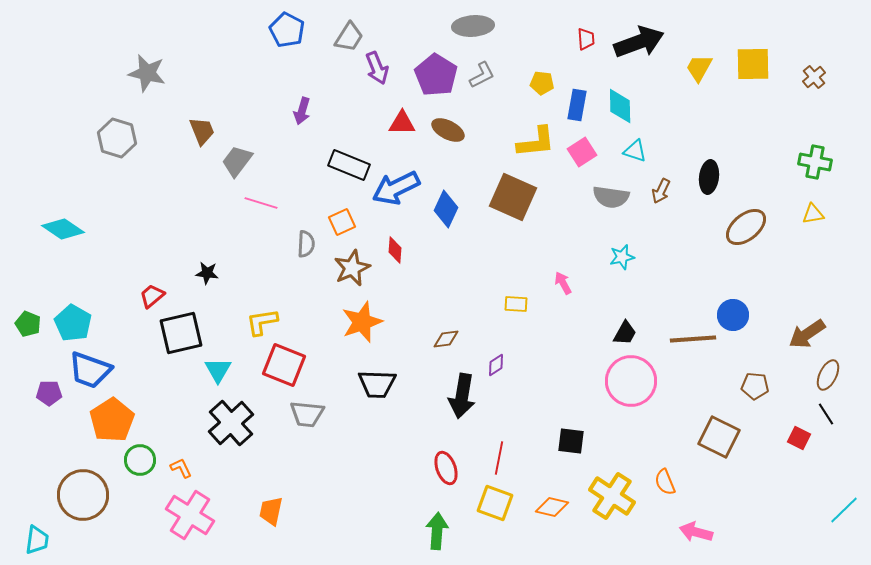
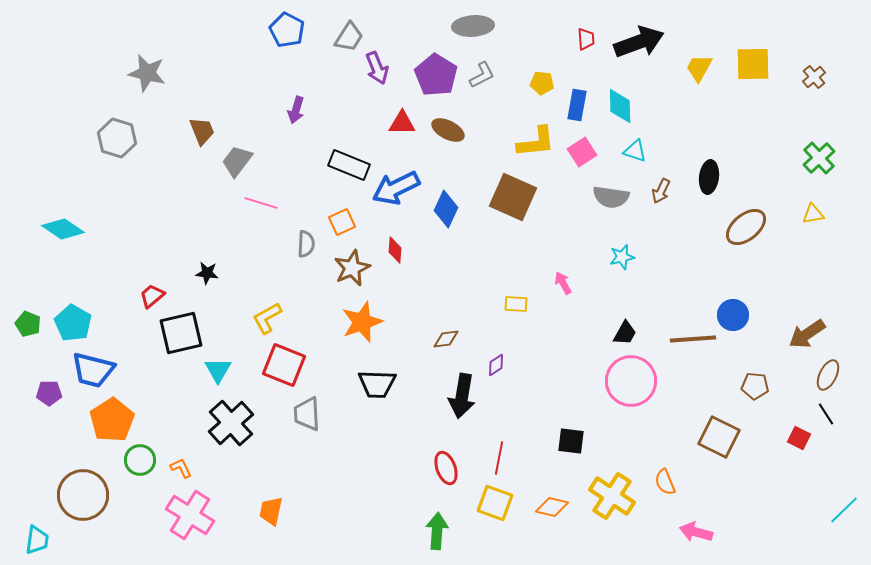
purple arrow at (302, 111): moved 6 px left, 1 px up
green cross at (815, 162): moved 4 px right, 4 px up; rotated 36 degrees clockwise
yellow L-shape at (262, 322): moved 5 px right, 4 px up; rotated 20 degrees counterclockwise
blue trapezoid at (90, 370): moved 3 px right; rotated 6 degrees counterclockwise
gray trapezoid at (307, 414): rotated 81 degrees clockwise
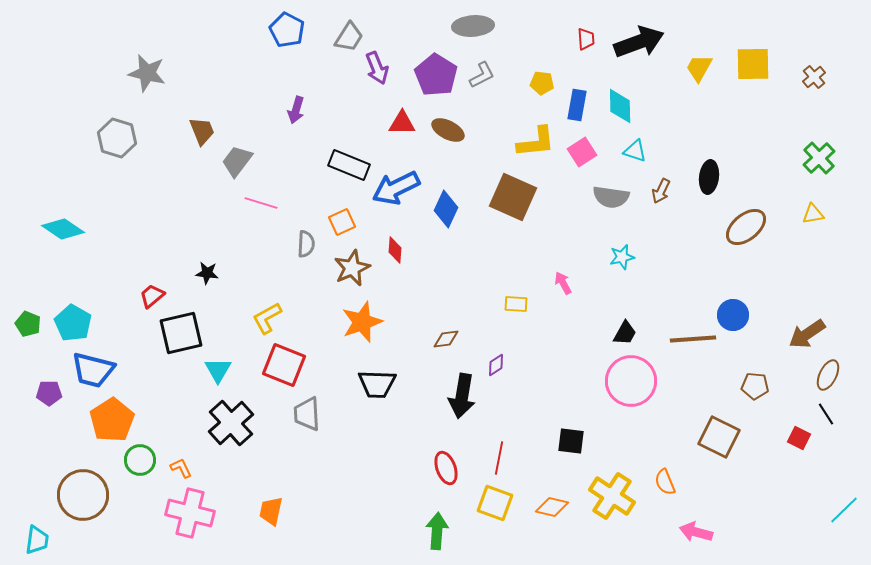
pink cross at (190, 515): moved 2 px up; rotated 18 degrees counterclockwise
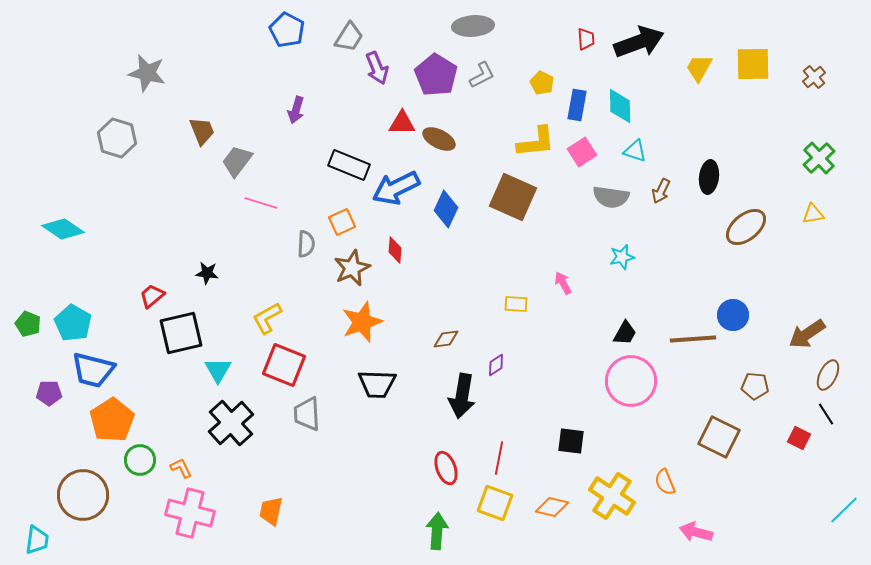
yellow pentagon at (542, 83): rotated 20 degrees clockwise
brown ellipse at (448, 130): moved 9 px left, 9 px down
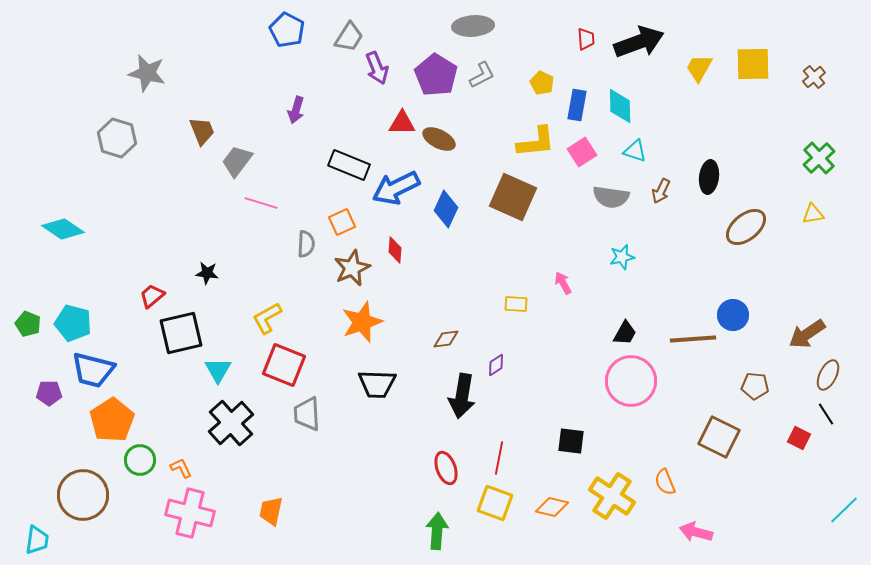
cyan pentagon at (73, 323): rotated 15 degrees counterclockwise
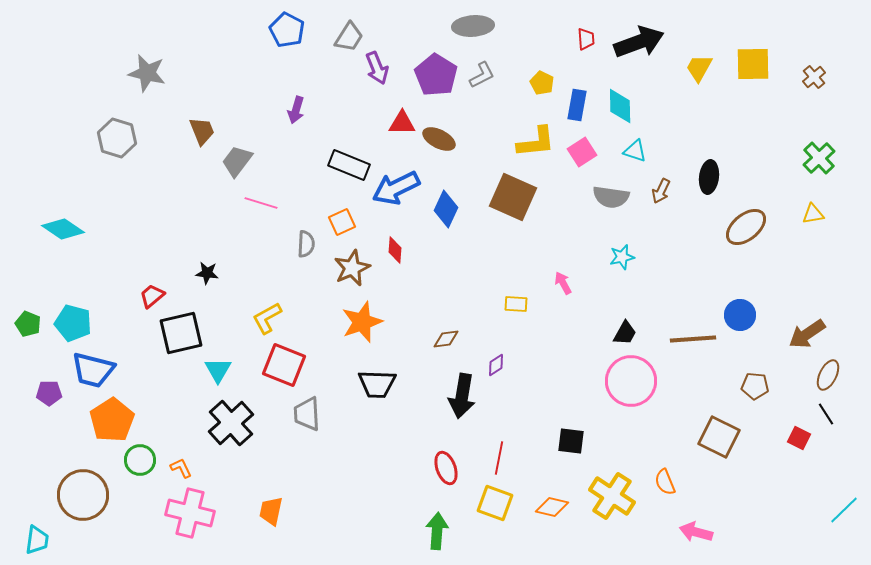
blue circle at (733, 315): moved 7 px right
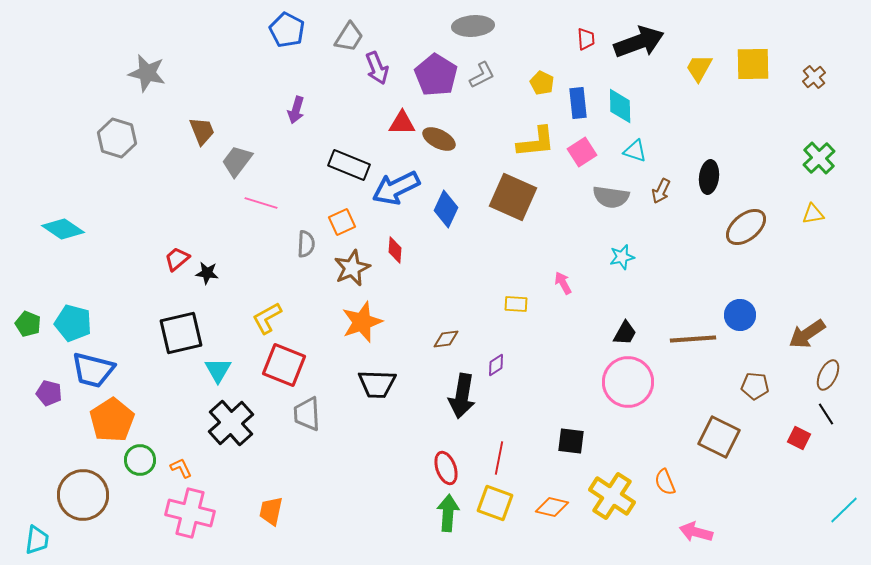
blue rectangle at (577, 105): moved 1 px right, 2 px up; rotated 16 degrees counterclockwise
red trapezoid at (152, 296): moved 25 px right, 37 px up
pink circle at (631, 381): moved 3 px left, 1 px down
purple pentagon at (49, 393): rotated 15 degrees clockwise
green arrow at (437, 531): moved 11 px right, 18 px up
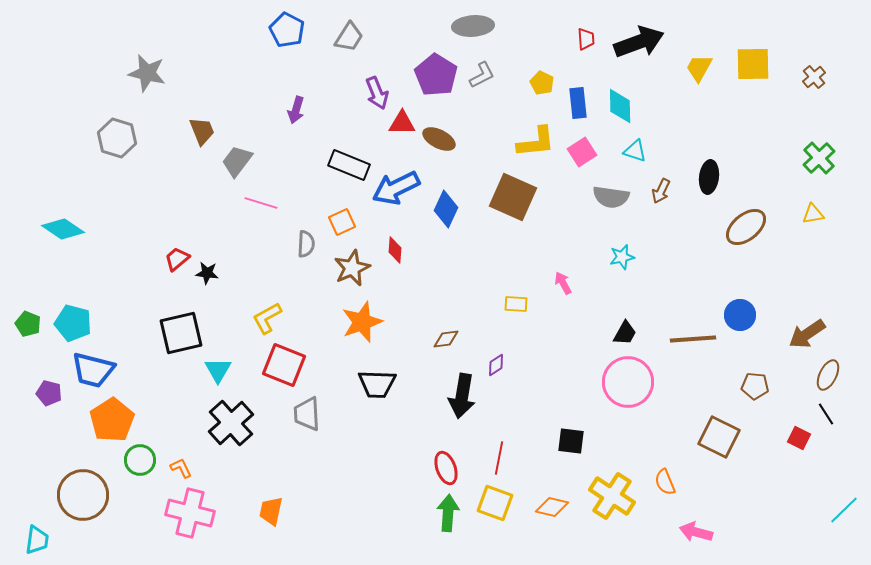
purple arrow at (377, 68): moved 25 px down
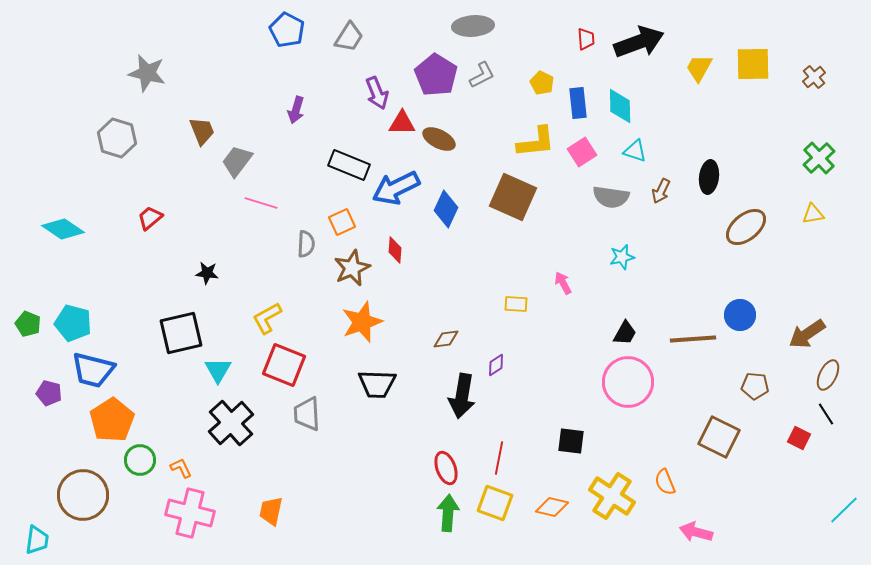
red trapezoid at (177, 259): moved 27 px left, 41 px up
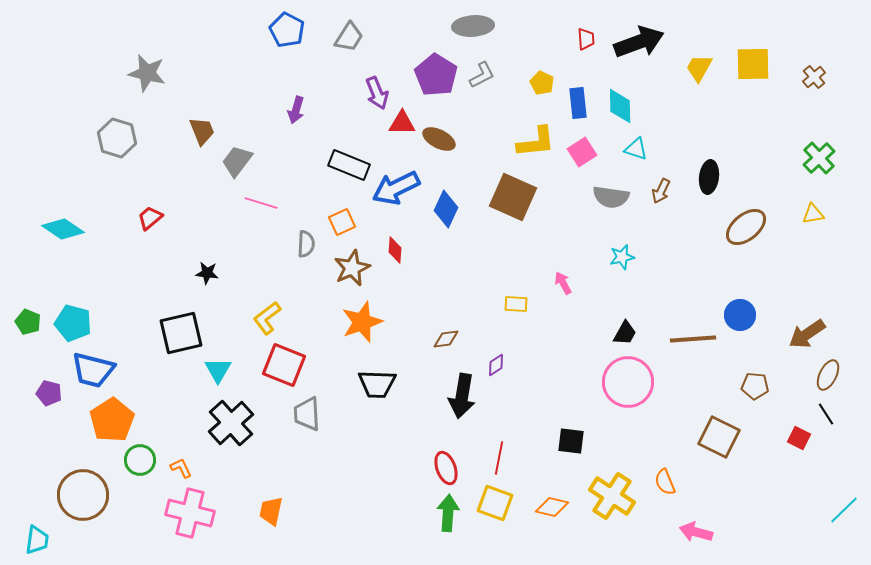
cyan triangle at (635, 151): moved 1 px right, 2 px up
yellow L-shape at (267, 318): rotated 8 degrees counterclockwise
green pentagon at (28, 324): moved 2 px up
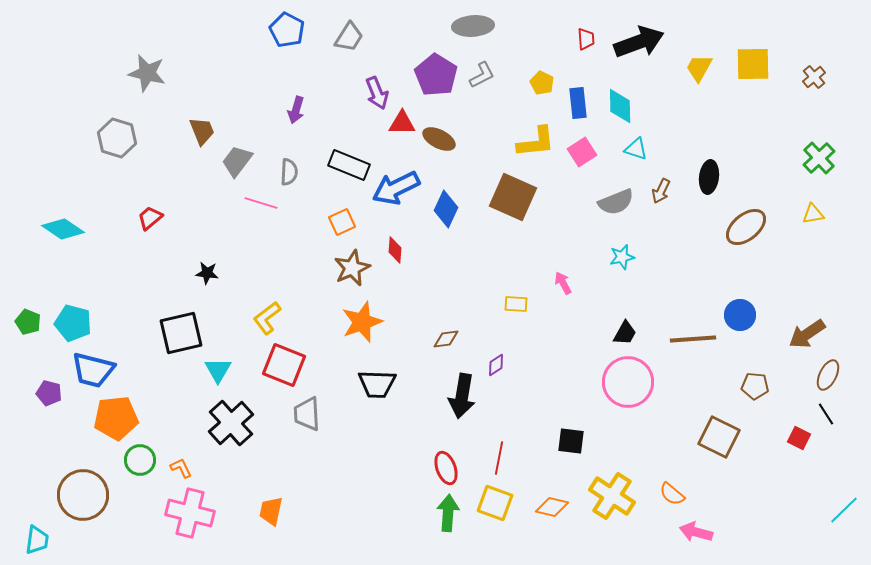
gray semicircle at (611, 197): moved 5 px right, 5 px down; rotated 30 degrees counterclockwise
gray semicircle at (306, 244): moved 17 px left, 72 px up
orange pentagon at (112, 420): moved 4 px right, 2 px up; rotated 27 degrees clockwise
orange semicircle at (665, 482): moved 7 px right, 12 px down; rotated 28 degrees counterclockwise
